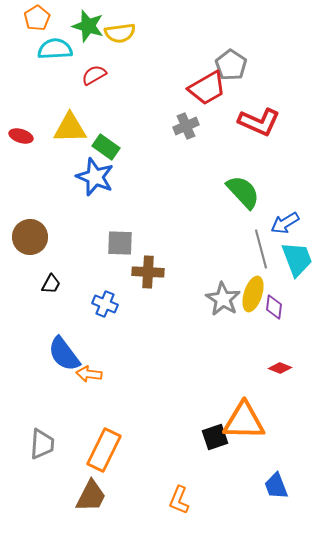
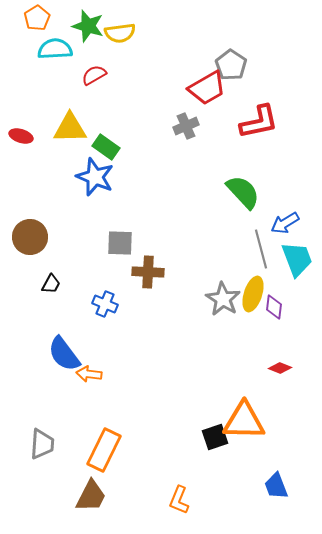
red L-shape: rotated 36 degrees counterclockwise
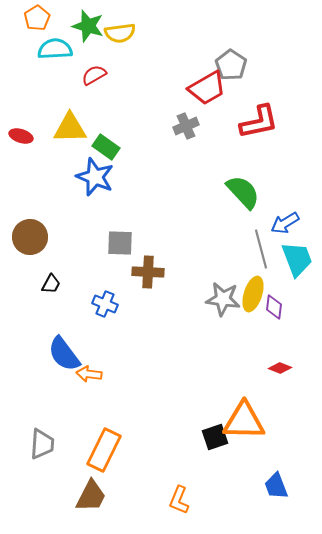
gray star: rotated 24 degrees counterclockwise
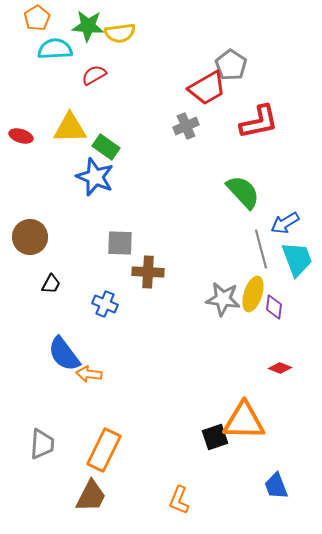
green star: rotated 12 degrees counterclockwise
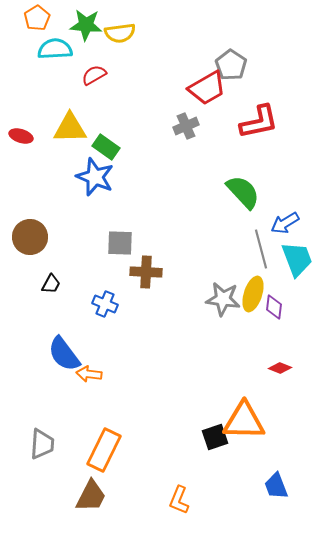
green star: moved 2 px left, 1 px up
brown cross: moved 2 px left
